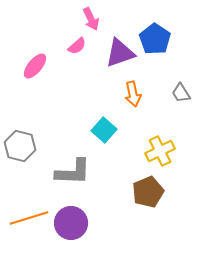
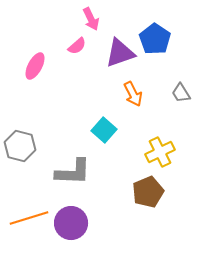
pink ellipse: rotated 12 degrees counterclockwise
orange arrow: rotated 15 degrees counterclockwise
yellow cross: moved 1 px down
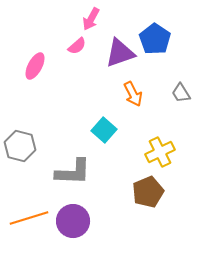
pink arrow: rotated 55 degrees clockwise
purple circle: moved 2 px right, 2 px up
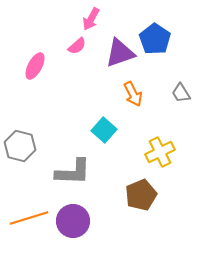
brown pentagon: moved 7 px left, 3 px down
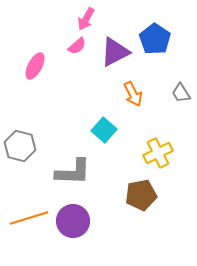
pink arrow: moved 5 px left
purple triangle: moved 5 px left, 1 px up; rotated 8 degrees counterclockwise
yellow cross: moved 2 px left, 1 px down
brown pentagon: rotated 12 degrees clockwise
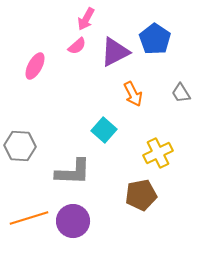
gray hexagon: rotated 12 degrees counterclockwise
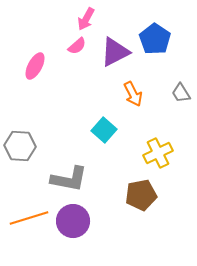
gray L-shape: moved 4 px left, 7 px down; rotated 9 degrees clockwise
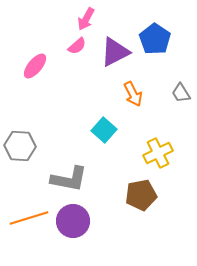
pink ellipse: rotated 12 degrees clockwise
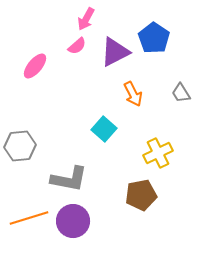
blue pentagon: moved 1 px left, 1 px up
cyan square: moved 1 px up
gray hexagon: rotated 8 degrees counterclockwise
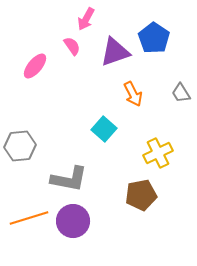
pink semicircle: moved 5 px left; rotated 84 degrees counterclockwise
purple triangle: rotated 8 degrees clockwise
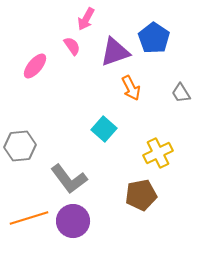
orange arrow: moved 2 px left, 6 px up
gray L-shape: rotated 42 degrees clockwise
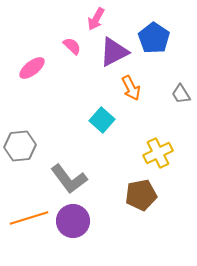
pink arrow: moved 10 px right
pink semicircle: rotated 12 degrees counterclockwise
purple triangle: moved 1 px left; rotated 8 degrees counterclockwise
pink ellipse: moved 3 px left, 2 px down; rotated 12 degrees clockwise
gray trapezoid: moved 1 px down
cyan square: moved 2 px left, 9 px up
